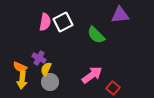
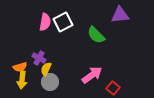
orange semicircle: rotated 40 degrees counterclockwise
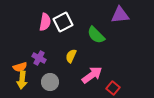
yellow semicircle: moved 25 px right, 13 px up
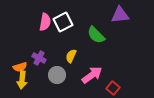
gray circle: moved 7 px right, 7 px up
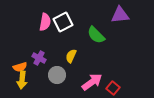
pink arrow: moved 7 px down
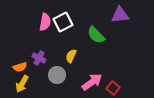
yellow arrow: moved 4 px down; rotated 24 degrees clockwise
